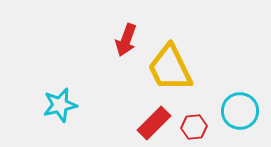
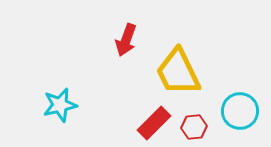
yellow trapezoid: moved 8 px right, 4 px down
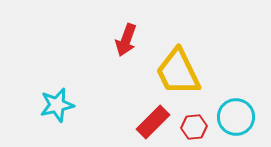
cyan star: moved 3 px left
cyan circle: moved 4 px left, 6 px down
red rectangle: moved 1 px left, 1 px up
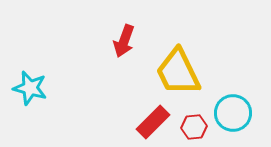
red arrow: moved 2 px left, 1 px down
cyan star: moved 27 px left, 17 px up; rotated 28 degrees clockwise
cyan circle: moved 3 px left, 4 px up
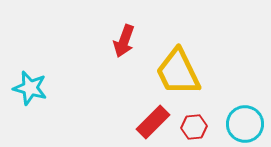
cyan circle: moved 12 px right, 11 px down
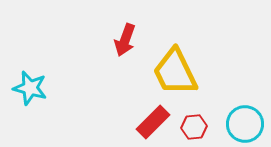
red arrow: moved 1 px right, 1 px up
yellow trapezoid: moved 3 px left
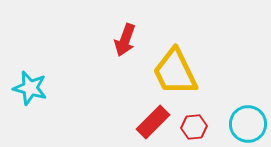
cyan circle: moved 3 px right
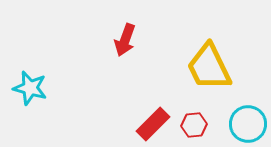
yellow trapezoid: moved 34 px right, 5 px up
red rectangle: moved 2 px down
red hexagon: moved 2 px up
